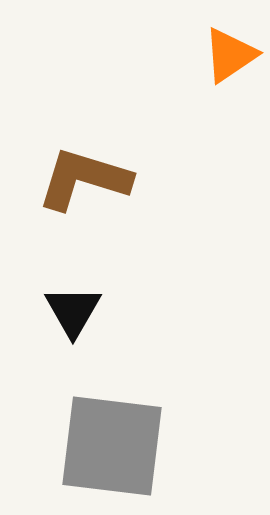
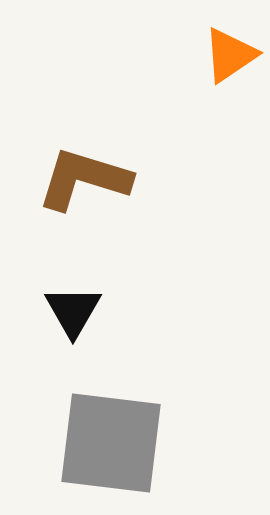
gray square: moved 1 px left, 3 px up
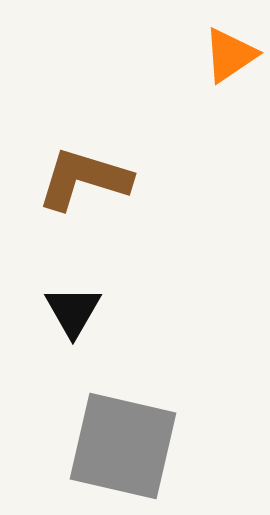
gray square: moved 12 px right, 3 px down; rotated 6 degrees clockwise
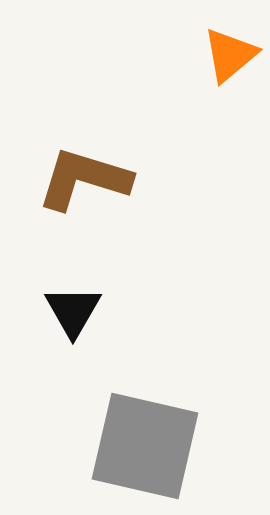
orange triangle: rotated 6 degrees counterclockwise
gray square: moved 22 px right
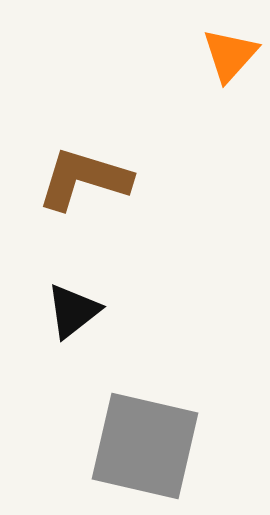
orange triangle: rotated 8 degrees counterclockwise
black triangle: rotated 22 degrees clockwise
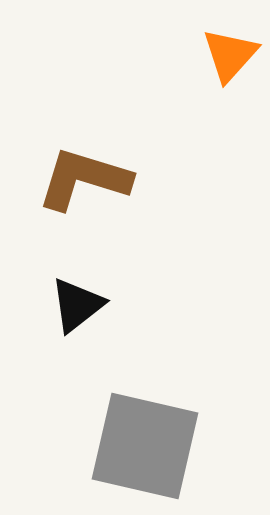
black triangle: moved 4 px right, 6 px up
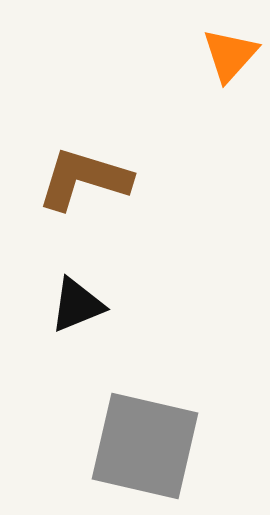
black triangle: rotated 16 degrees clockwise
